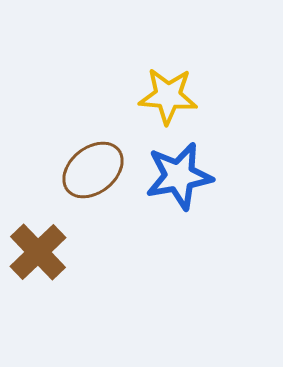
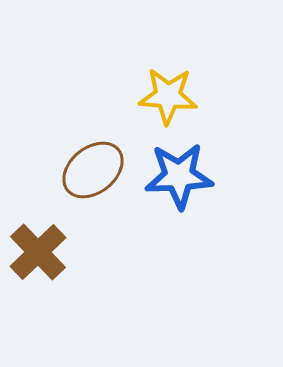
blue star: rotated 8 degrees clockwise
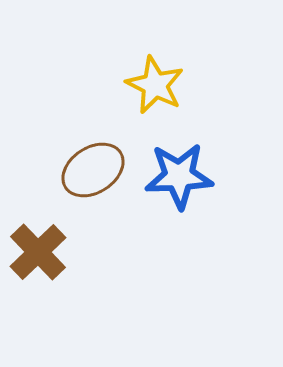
yellow star: moved 13 px left, 11 px up; rotated 22 degrees clockwise
brown ellipse: rotated 6 degrees clockwise
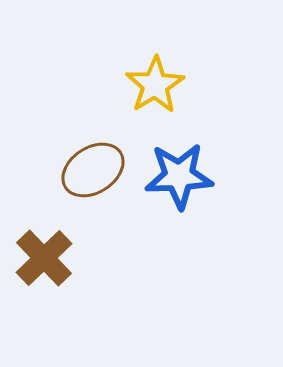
yellow star: rotated 14 degrees clockwise
brown cross: moved 6 px right, 6 px down
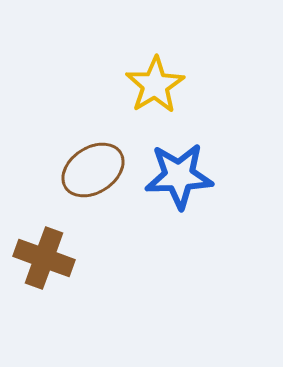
brown cross: rotated 26 degrees counterclockwise
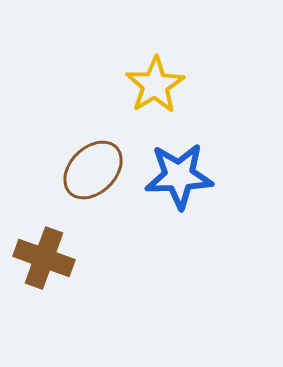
brown ellipse: rotated 12 degrees counterclockwise
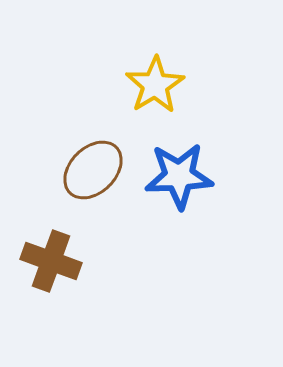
brown cross: moved 7 px right, 3 px down
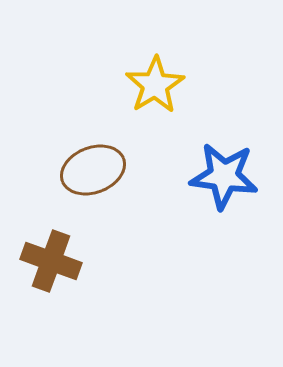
brown ellipse: rotated 24 degrees clockwise
blue star: moved 45 px right; rotated 10 degrees clockwise
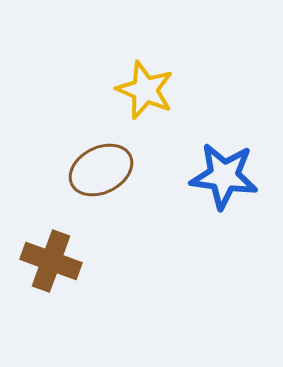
yellow star: moved 10 px left, 5 px down; rotated 18 degrees counterclockwise
brown ellipse: moved 8 px right; rotated 6 degrees counterclockwise
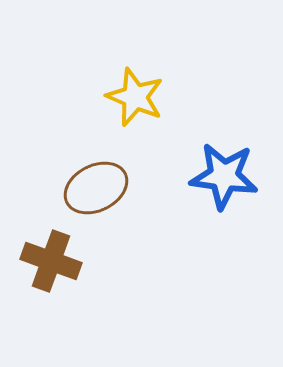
yellow star: moved 10 px left, 7 px down
brown ellipse: moved 5 px left, 18 px down
